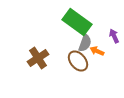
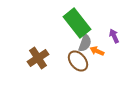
green rectangle: moved 1 px down; rotated 16 degrees clockwise
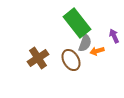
orange arrow: rotated 40 degrees counterclockwise
brown ellipse: moved 7 px left, 1 px up; rotated 10 degrees clockwise
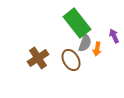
orange arrow: moved 2 px up; rotated 64 degrees counterclockwise
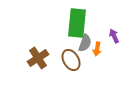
green rectangle: rotated 44 degrees clockwise
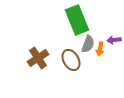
green rectangle: moved 3 px up; rotated 28 degrees counterclockwise
purple arrow: moved 4 px down; rotated 72 degrees counterclockwise
gray semicircle: moved 3 px right, 1 px down
orange arrow: moved 3 px right
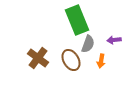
orange arrow: moved 1 px right, 12 px down
brown cross: rotated 20 degrees counterclockwise
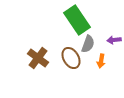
green rectangle: rotated 12 degrees counterclockwise
brown ellipse: moved 2 px up
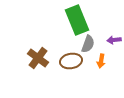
green rectangle: rotated 12 degrees clockwise
brown ellipse: moved 3 px down; rotated 70 degrees counterclockwise
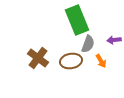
orange arrow: rotated 40 degrees counterclockwise
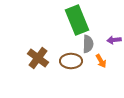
gray semicircle: rotated 18 degrees counterclockwise
brown ellipse: rotated 10 degrees clockwise
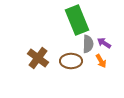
purple arrow: moved 10 px left, 3 px down; rotated 40 degrees clockwise
